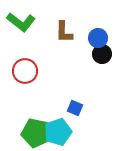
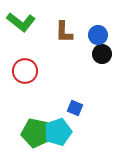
blue circle: moved 3 px up
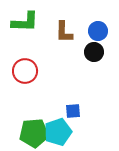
green L-shape: moved 4 px right; rotated 36 degrees counterclockwise
blue circle: moved 4 px up
black circle: moved 8 px left, 2 px up
blue square: moved 2 px left, 3 px down; rotated 28 degrees counterclockwise
green pentagon: moved 2 px left; rotated 16 degrees counterclockwise
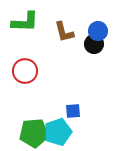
brown L-shape: rotated 15 degrees counterclockwise
black circle: moved 8 px up
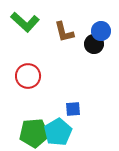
green L-shape: rotated 40 degrees clockwise
blue circle: moved 3 px right
red circle: moved 3 px right, 5 px down
blue square: moved 2 px up
cyan pentagon: rotated 12 degrees counterclockwise
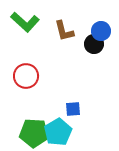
brown L-shape: moved 1 px up
red circle: moved 2 px left
green pentagon: rotated 8 degrees clockwise
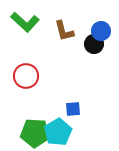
green pentagon: moved 1 px right
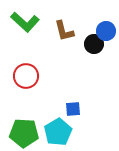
blue circle: moved 5 px right
green pentagon: moved 11 px left
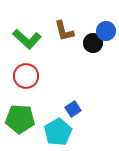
green L-shape: moved 2 px right, 17 px down
black circle: moved 1 px left, 1 px up
blue square: rotated 28 degrees counterclockwise
green pentagon: moved 4 px left, 14 px up
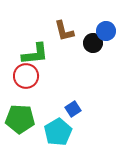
green L-shape: moved 8 px right, 15 px down; rotated 48 degrees counterclockwise
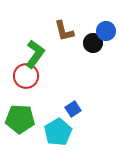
green L-shape: rotated 48 degrees counterclockwise
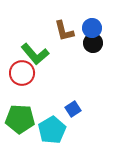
blue circle: moved 14 px left, 3 px up
green L-shape: rotated 104 degrees clockwise
red circle: moved 4 px left, 3 px up
cyan pentagon: moved 6 px left, 2 px up
